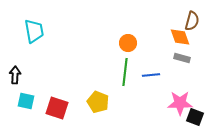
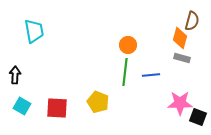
orange diamond: moved 1 px down; rotated 35 degrees clockwise
orange circle: moved 2 px down
cyan square: moved 4 px left, 5 px down; rotated 18 degrees clockwise
red square: rotated 15 degrees counterclockwise
black square: moved 3 px right
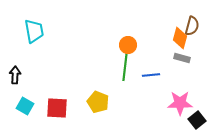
brown semicircle: moved 5 px down
green line: moved 5 px up
cyan square: moved 3 px right
black square: moved 1 px left, 3 px down; rotated 30 degrees clockwise
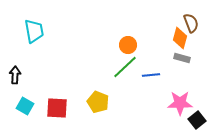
brown semicircle: moved 1 px left, 3 px up; rotated 36 degrees counterclockwise
green line: rotated 40 degrees clockwise
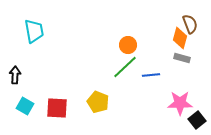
brown semicircle: moved 1 px left, 1 px down
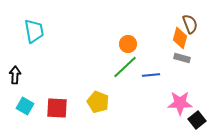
orange circle: moved 1 px up
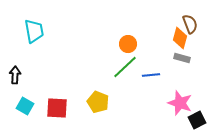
pink star: rotated 20 degrees clockwise
black square: rotated 12 degrees clockwise
